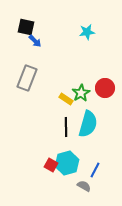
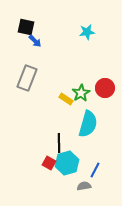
black line: moved 7 px left, 16 px down
red square: moved 2 px left, 2 px up
gray semicircle: rotated 40 degrees counterclockwise
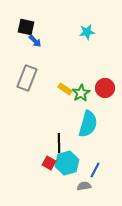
yellow rectangle: moved 1 px left, 10 px up
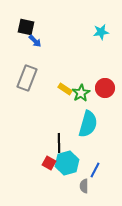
cyan star: moved 14 px right
gray semicircle: rotated 80 degrees counterclockwise
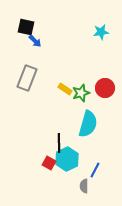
green star: rotated 12 degrees clockwise
cyan hexagon: moved 4 px up; rotated 10 degrees counterclockwise
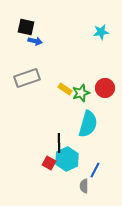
blue arrow: rotated 32 degrees counterclockwise
gray rectangle: rotated 50 degrees clockwise
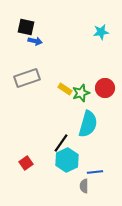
black line: moved 2 px right; rotated 36 degrees clockwise
cyan hexagon: moved 1 px down
red square: moved 23 px left; rotated 24 degrees clockwise
blue line: moved 2 px down; rotated 56 degrees clockwise
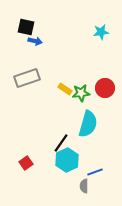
green star: rotated 12 degrees clockwise
blue line: rotated 14 degrees counterclockwise
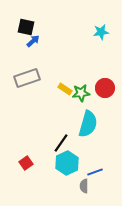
blue arrow: moved 2 px left; rotated 56 degrees counterclockwise
cyan hexagon: moved 3 px down
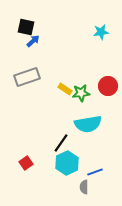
gray rectangle: moved 1 px up
red circle: moved 3 px right, 2 px up
cyan semicircle: rotated 64 degrees clockwise
gray semicircle: moved 1 px down
